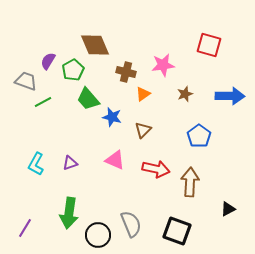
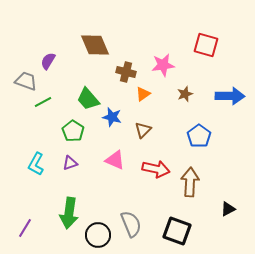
red square: moved 3 px left
green pentagon: moved 61 px down; rotated 10 degrees counterclockwise
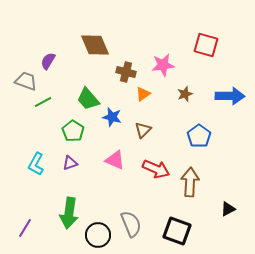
red arrow: rotated 12 degrees clockwise
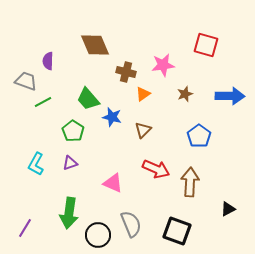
purple semicircle: rotated 30 degrees counterclockwise
pink triangle: moved 2 px left, 23 px down
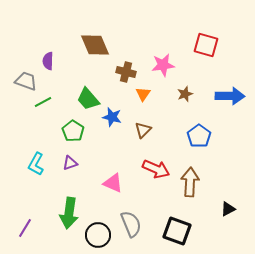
orange triangle: rotated 21 degrees counterclockwise
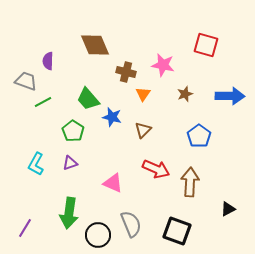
pink star: rotated 20 degrees clockwise
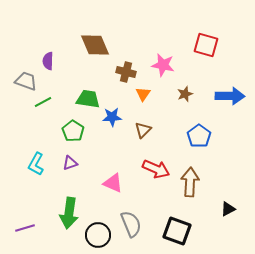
green trapezoid: rotated 140 degrees clockwise
blue star: rotated 18 degrees counterclockwise
purple line: rotated 42 degrees clockwise
